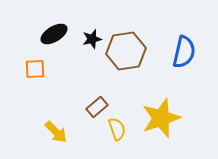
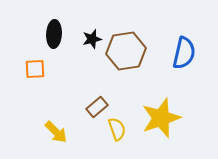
black ellipse: rotated 56 degrees counterclockwise
blue semicircle: moved 1 px down
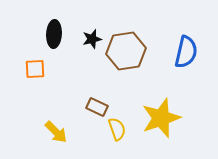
blue semicircle: moved 2 px right, 1 px up
brown rectangle: rotated 65 degrees clockwise
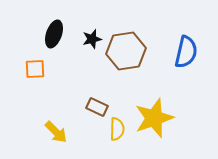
black ellipse: rotated 16 degrees clockwise
yellow star: moved 7 px left
yellow semicircle: rotated 20 degrees clockwise
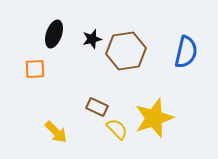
yellow semicircle: rotated 45 degrees counterclockwise
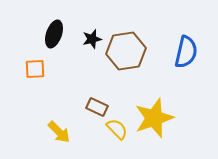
yellow arrow: moved 3 px right
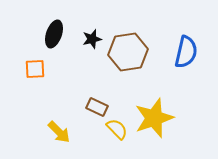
brown hexagon: moved 2 px right, 1 px down
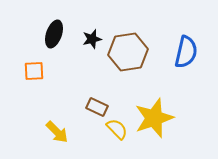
orange square: moved 1 px left, 2 px down
yellow arrow: moved 2 px left
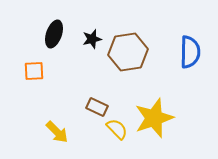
blue semicircle: moved 4 px right; rotated 12 degrees counterclockwise
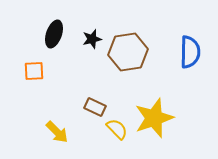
brown rectangle: moved 2 px left
